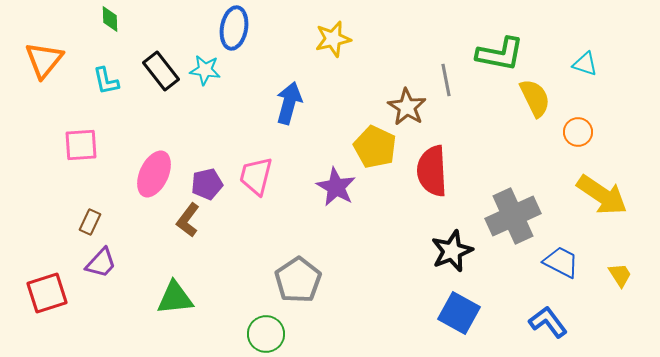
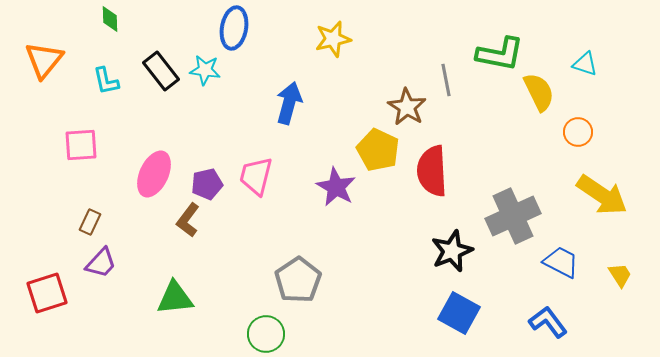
yellow semicircle: moved 4 px right, 6 px up
yellow pentagon: moved 3 px right, 3 px down
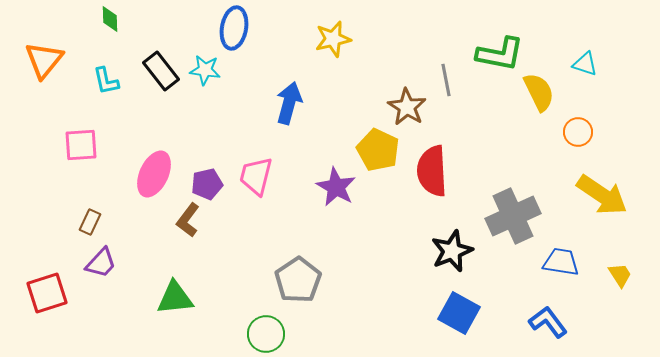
blue trapezoid: rotated 18 degrees counterclockwise
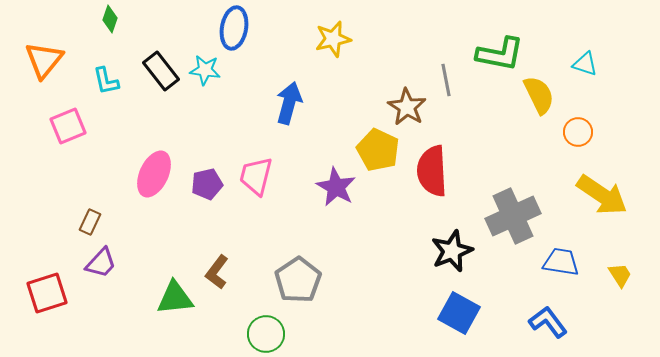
green diamond: rotated 20 degrees clockwise
yellow semicircle: moved 3 px down
pink square: moved 13 px left, 19 px up; rotated 18 degrees counterclockwise
brown L-shape: moved 29 px right, 52 px down
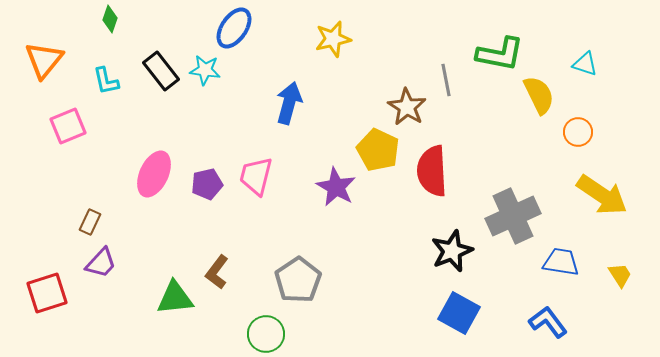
blue ellipse: rotated 24 degrees clockwise
